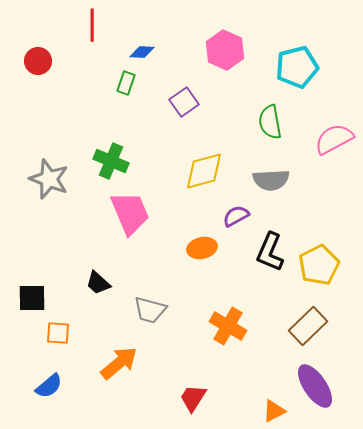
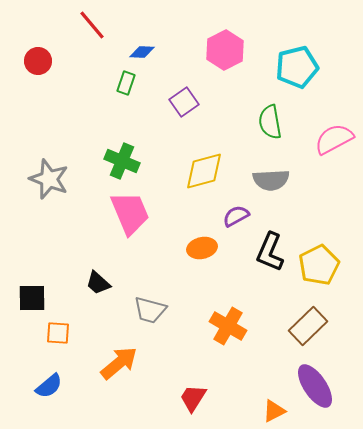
red line: rotated 40 degrees counterclockwise
pink hexagon: rotated 9 degrees clockwise
green cross: moved 11 px right
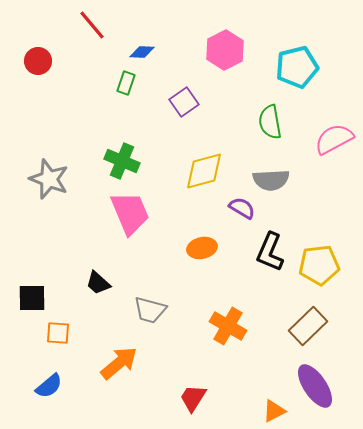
purple semicircle: moved 6 px right, 8 px up; rotated 60 degrees clockwise
yellow pentagon: rotated 21 degrees clockwise
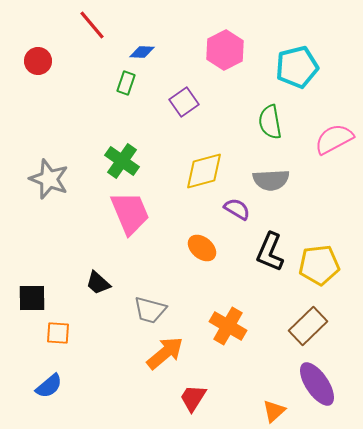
green cross: rotated 12 degrees clockwise
purple semicircle: moved 5 px left, 1 px down
orange ellipse: rotated 52 degrees clockwise
orange arrow: moved 46 px right, 10 px up
purple ellipse: moved 2 px right, 2 px up
orange triangle: rotated 15 degrees counterclockwise
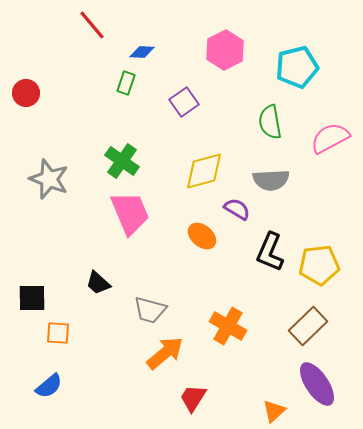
red circle: moved 12 px left, 32 px down
pink semicircle: moved 4 px left, 1 px up
orange ellipse: moved 12 px up
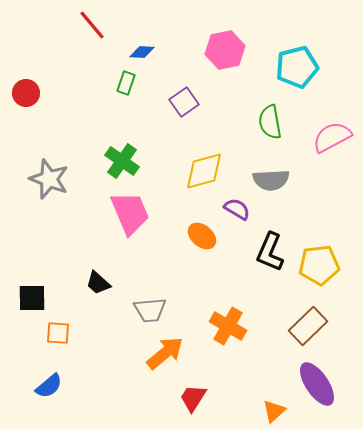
pink hexagon: rotated 15 degrees clockwise
pink semicircle: moved 2 px right, 1 px up
gray trapezoid: rotated 20 degrees counterclockwise
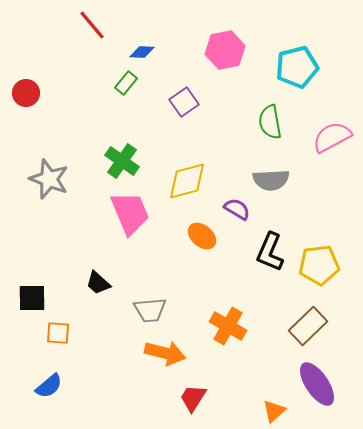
green rectangle: rotated 20 degrees clockwise
yellow diamond: moved 17 px left, 10 px down
orange arrow: rotated 54 degrees clockwise
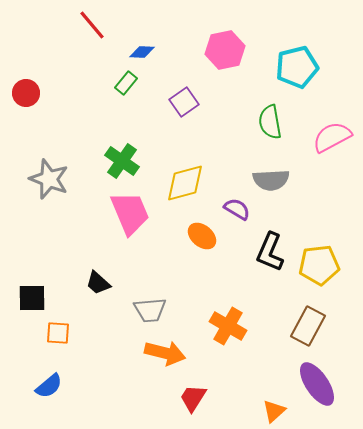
yellow diamond: moved 2 px left, 2 px down
brown rectangle: rotated 18 degrees counterclockwise
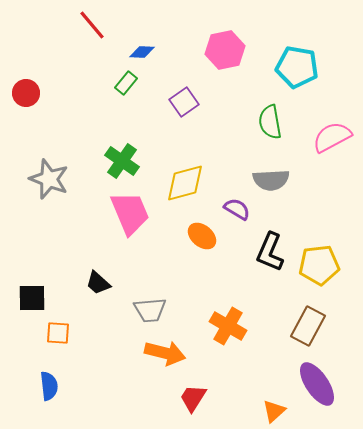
cyan pentagon: rotated 24 degrees clockwise
blue semicircle: rotated 56 degrees counterclockwise
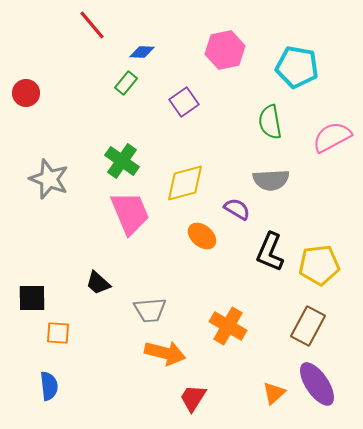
orange triangle: moved 18 px up
